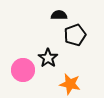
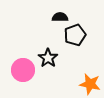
black semicircle: moved 1 px right, 2 px down
orange star: moved 20 px right
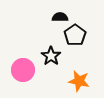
black pentagon: rotated 15 degrees counterclockwise
black star: moved 3 px right, 2 px up
orange star: moved 11 px left, 3 px up
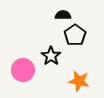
black semicircle: moved 3 px right, 2 px up
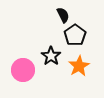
black semicircle: rotated 63 degrees clockwise
orange star: moved 15 px up; rotated 30 degrees clockwise
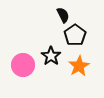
pink circle: moved 5 px up
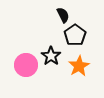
pink circle: moved 3 px right
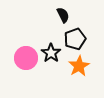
black pentagon: moved 4 px down; rotated 15 degrees clockwise
black star: moved 3 px up
pink circle: moved 7 px up
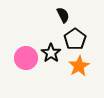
black pentagon: rotated 15 degrees counterclockwise
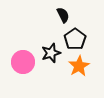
black star: rotated 18 degrees clockwise
pink circle: moved 3 px left, 4 px down
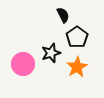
black pentagon: moved 2 px right, 2 px up
pink circle: moved 2 px down
orange star: moved 2 px left, 1 px down
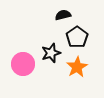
black semicircle: rotated 77 degrees counterclockwise
